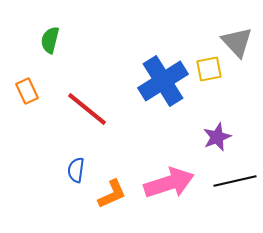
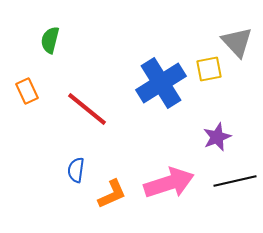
blue cross: moved 2 px left, 2 px down
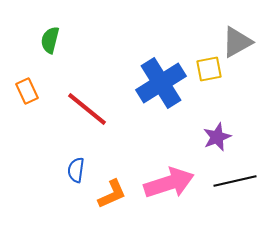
gray triangle: rotated 44 degrees clockwise
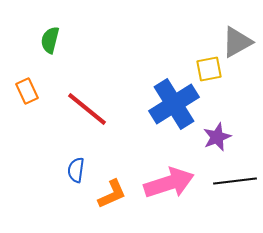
blue cross: moved 13 px right, 21 px down
black line: rotated 6 degrees clockwise
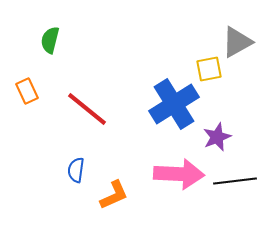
pink arrow: moved 10 px right, 9 px up; rotated 21 degrees clockwise
orange L-shape: moved 2 px right, 1 px down
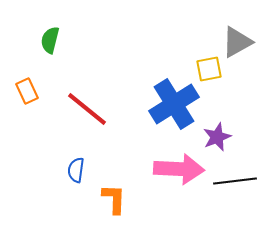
pink arrow: moved 5 px up
orange L-shape: moved 4 px down; rotated 64 degrees counterclockwise
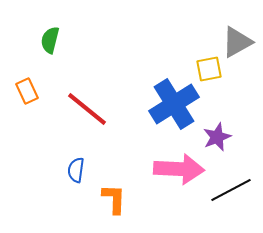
black line: moved 4 px left, 9 px down; rotated 21 degrees counterclockwise
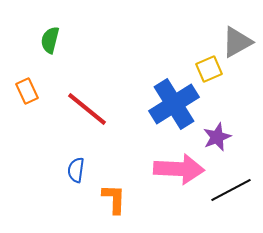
yellow square: rotated 12 degrees counterclockwise
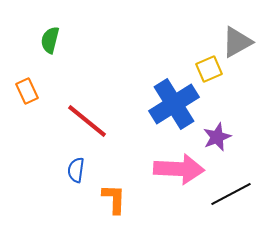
red line: moved 12 px down
black line: moved 4 px down
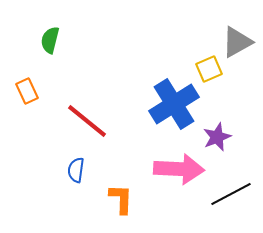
orange L-shape: moved 7 px right
